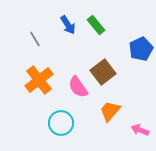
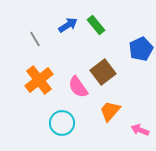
blue arrow: rotated 90 degrees counterclockwise
cyan circle: moved 1 px right
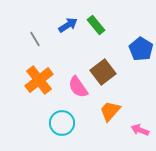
blue pentagon: rotated 15 degrees counterclockwise
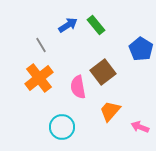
gray line: moved 6 px right, 6 px down
orange cross: moved 2 px up
pink semicircle: rotated 25 degrees clockwise
cyan circle: moved 4 px down
pink arrow: moved 3 px up
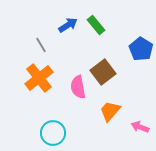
cyan circle: moved 9 px left, 6 px down
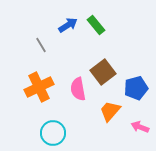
blue pentagon: moved 5 px left, 39 px down; rotated 25 degrees clockwise
orange cross: moved 9 px down; rotated 12 degrees clockwise
pink semicircle: moved 2 px down
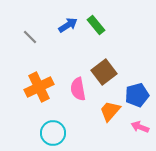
gray line: moved 11 px left, 8 px up; rotated 14 degrees counterclockwise
brown square: moved 1 px right
blue pentagon: moved 1 px right, 7 px down
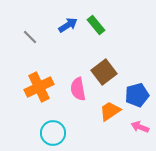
orange trapezoid: rotated 15 degrees clockwise
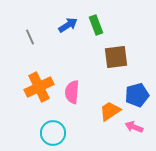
green rectangle: rotated 18 degrees clockwise
gray line: rotated 21 degrees clockwise
brown square: moved 12 px right, 15 px up; rotated 30 degrees clockwise
pink semicircle: moved 6 px left, 3 px down; rotated 15 degrees clockwise
pink arrow: moved 6 px left
